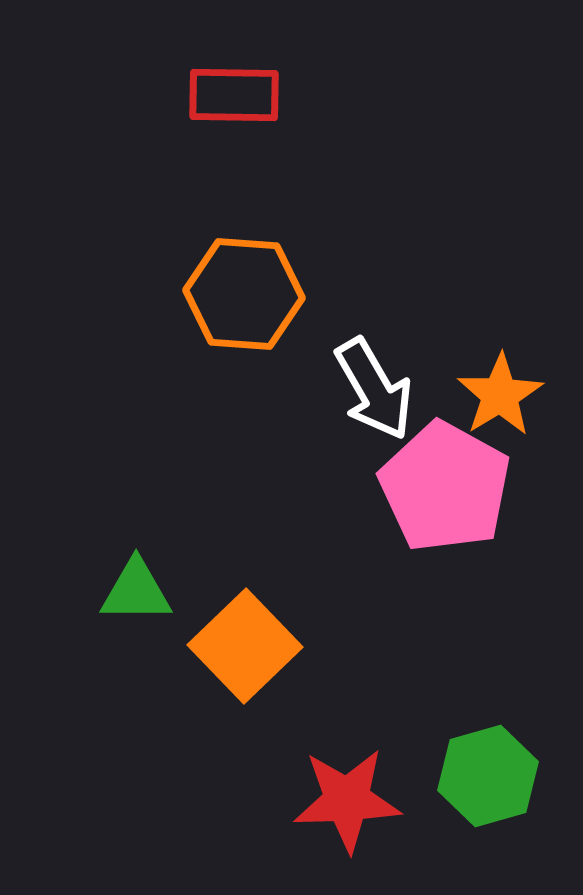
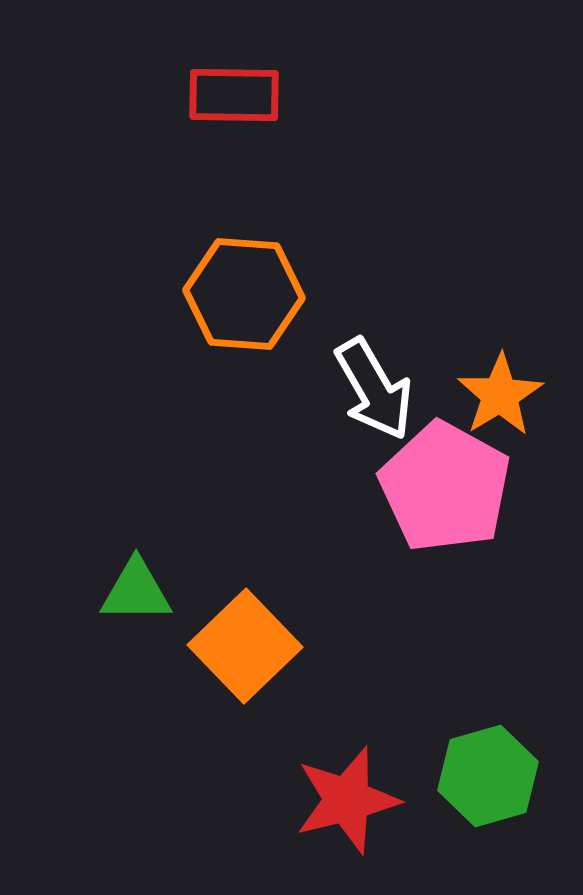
red star: rotated 12 degrees counterclockwise
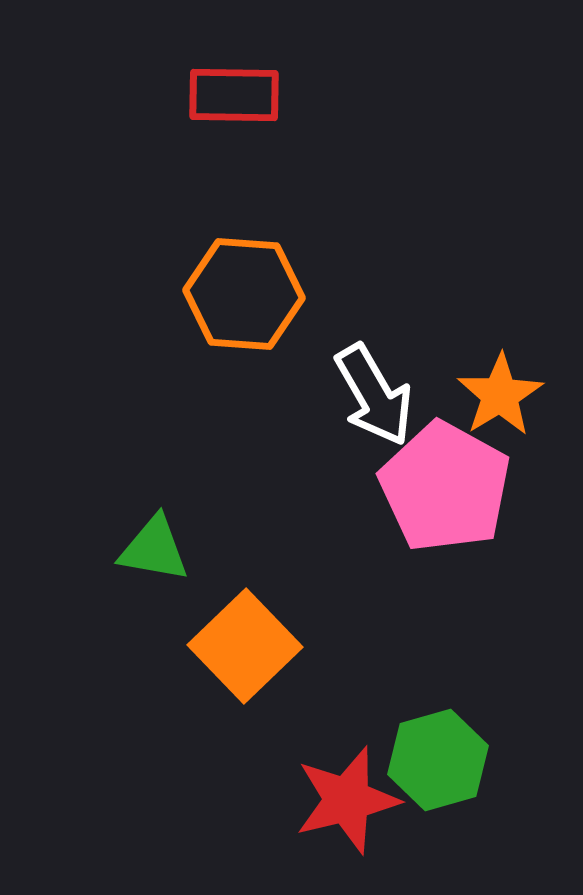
white arrow: moved 6 px down
green triangle: moved 18 px right, 42 px up; rotated 10 degrees clockwise
green hexagon: moved 50 px left, 16 px up
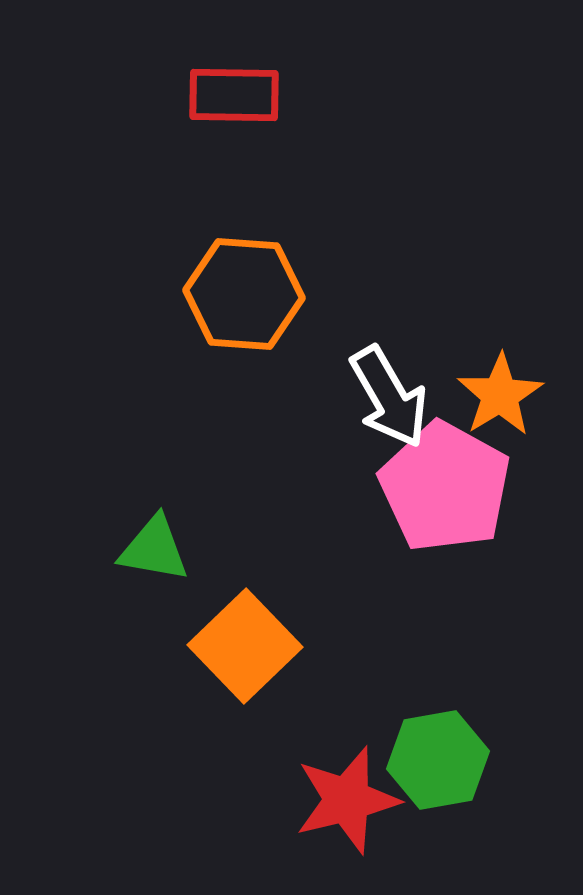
white arrow: moved 15 px right, 2 px down
green hexagon: rotated 6 degrees clockwise
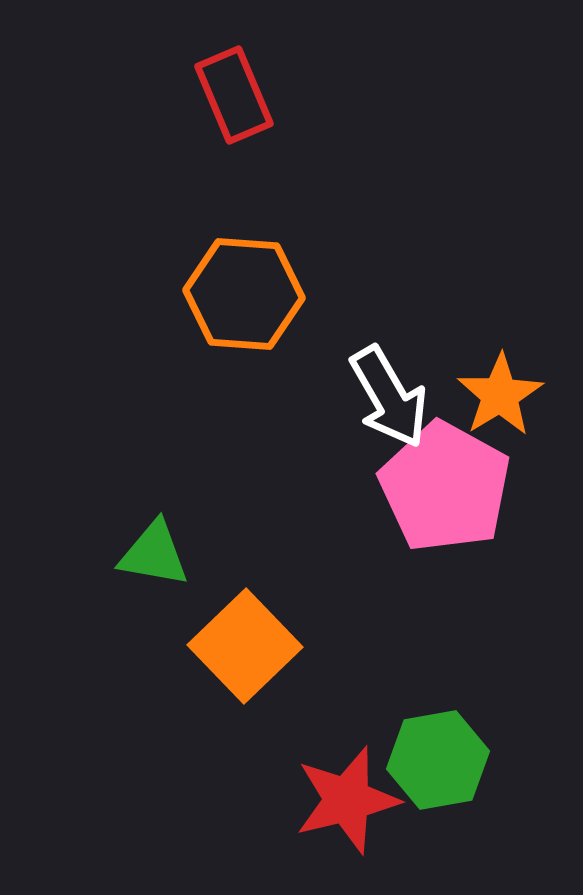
red rectangle: rotated 66 degrees clockwise
green triangle: moved 5 px down
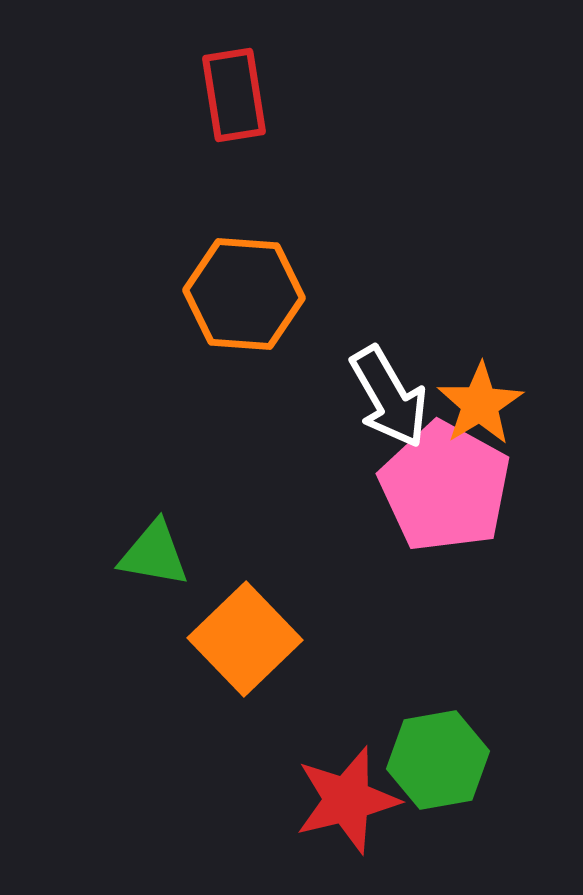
red rectangle: rotated 14 degrees clockwise
orange star: moved 20 px left, 9 px down
orange square: moved 7 px up
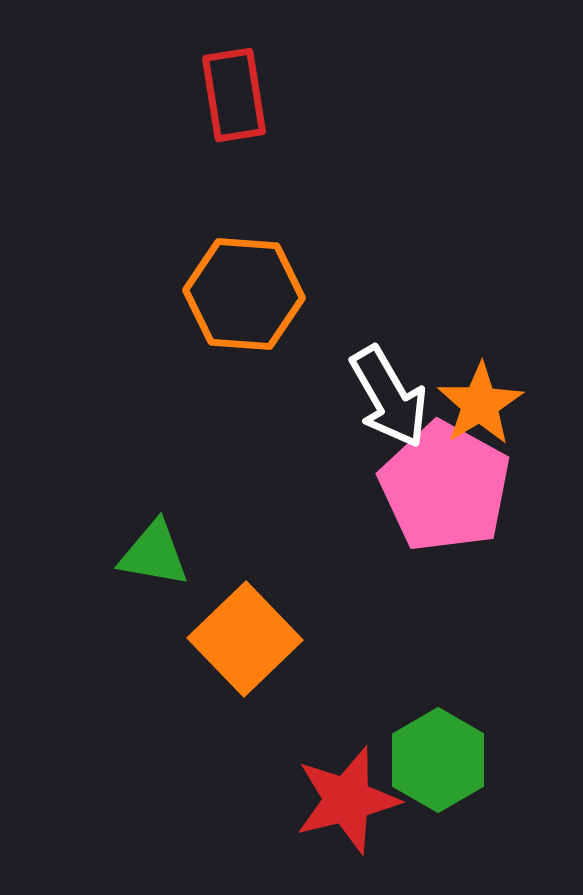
green hexagon: rotated 20 degrees counterclockwise
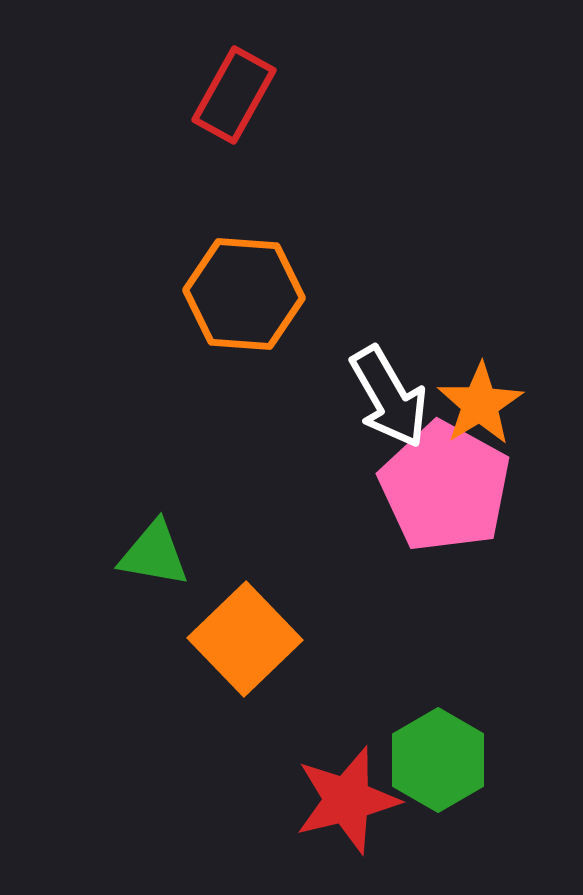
red rectangle: rotated 38 degrees clockwise
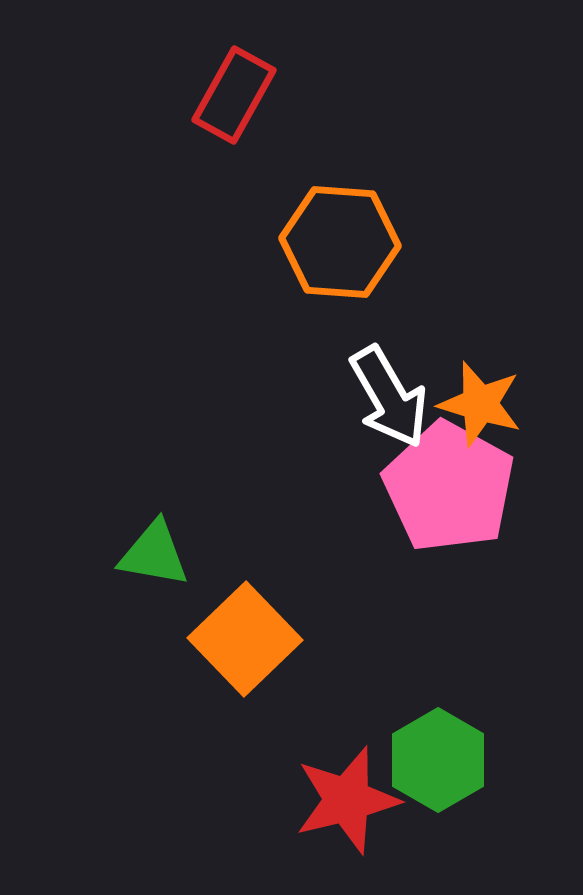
orange hexagon: moved 96 px right, 52 px up
orange star: rotated 24 degrees counterclockwise
pink pentagon: moved 4 px right
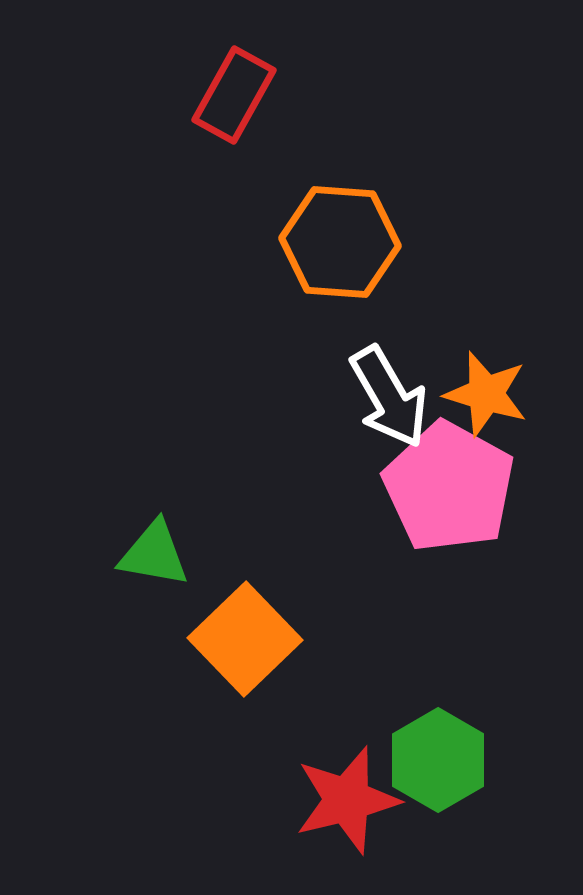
orange star: moved 6 px right, 10 px up
